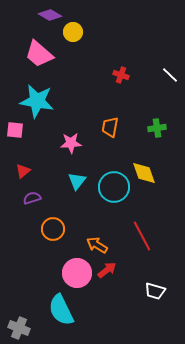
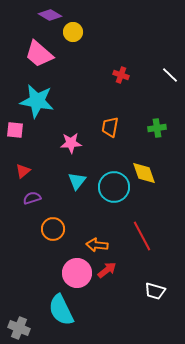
orange arrow: rotated 25 degrees counterclockwise
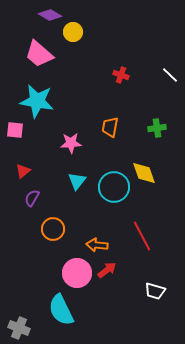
purple semicircle: rotated 42 degrees counterclockwise
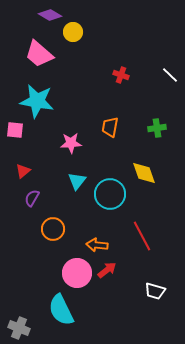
cyan circle: moved 4 px left, 7 px down
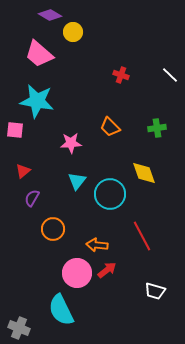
orange trapezoid: rotated 55 degrees counterclockwise
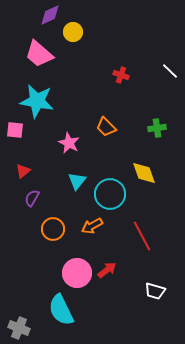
purple diamond: rotated 55 degrees counterclockwise
white line: moved 4 px up
orange trapezoid: moved 4 px left
pink star: moved 2 px left; rotated 30 degrees clockwise
orange arrow: moved 5 px left, 19 px up; rotated 35 degrees counterclockwise
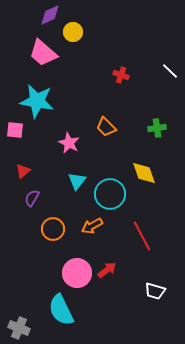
pink trapezoid: moved 4 px right, 1 px up
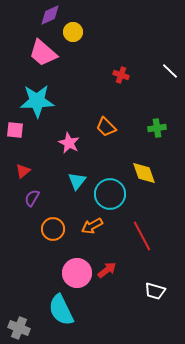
cyan star: rotated 12 degrees counterclockwise
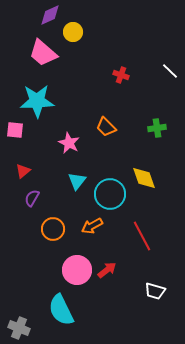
yellow diamond: moved 5 px down
pink circle: moved 3 px up
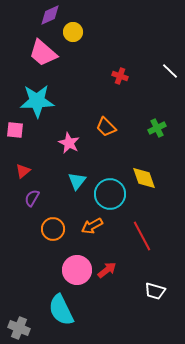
red cross: moved 1 px left, 1 px down
green cross: rotated 18 degrees counterclockwise
